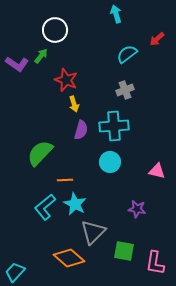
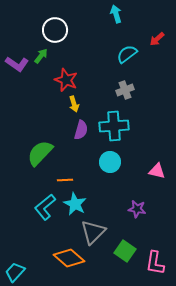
green square: moved 1 px right; rotated 25 degrees clockwise
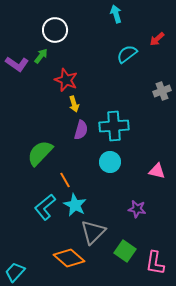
gray cross: moved 37 px right, 1 px down
orange line: rotated 63 degrees clockwise
cyan star: moved 1 px down
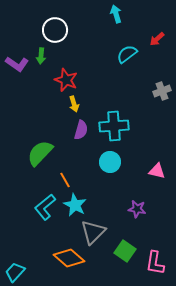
green arrow: rotated 147 degrees clockwise
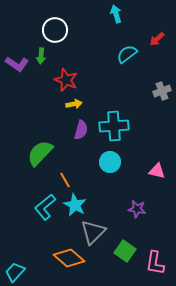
yellow arrow: rotated 84 degrees counterclockwise
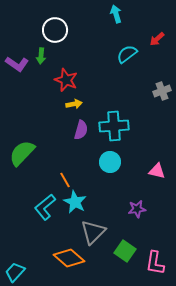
green semicircle: moved 18 px left
cyan star: moved 3 px up
purple star: rotated 18 degrees counterclockwise
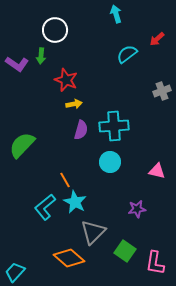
green semicircle: moved 8 px up
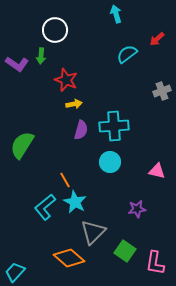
green semicircle: rotated 12 degrees counterclockwise
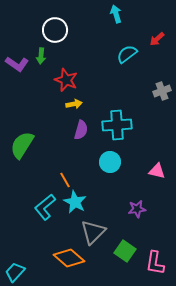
cyan cross: moved 3 px right, 1 px up
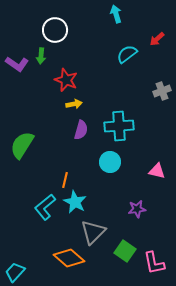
cyan cross: moved 2 px right, 1 px down
orange line: rotated 42 degrees clockwise
pink L-shape: moved 1 px left; rotated 20 degrees counterclockwise
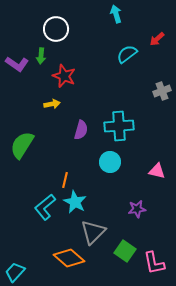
white circle: moved 1 px right, 1 px up
red star: moved 2 px left, 4 px up
yellow arrow: moved 22 px left
